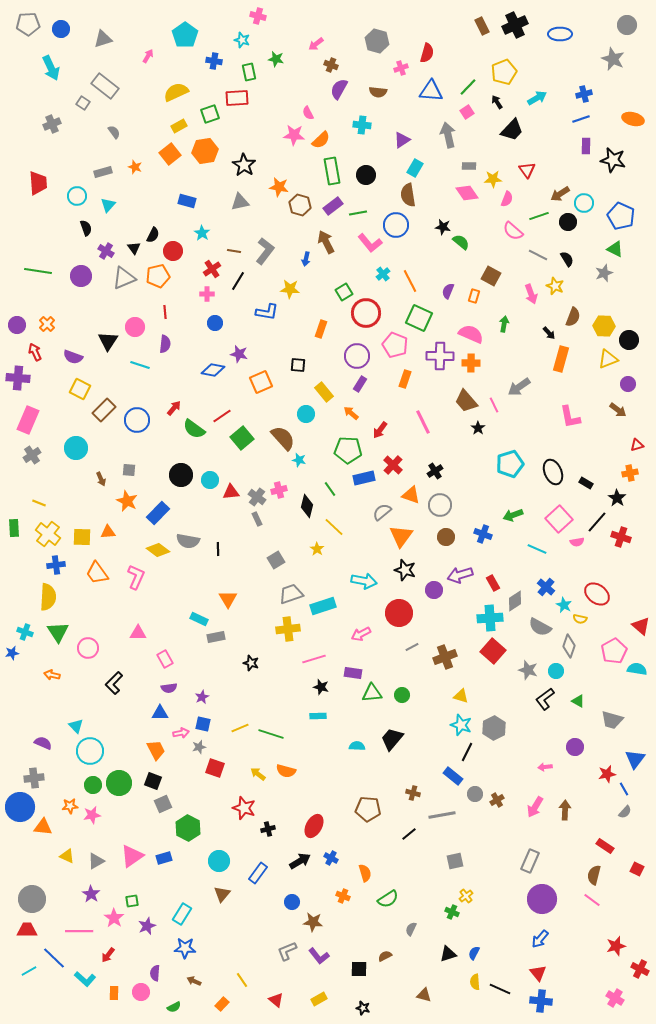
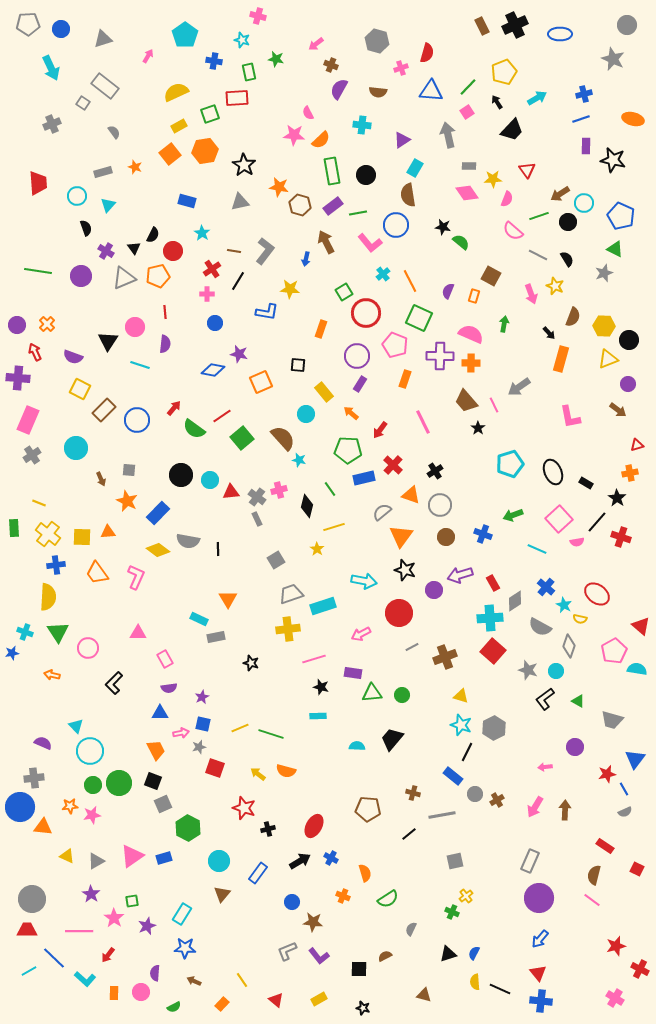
yellow line at (334, 527): rotated 60 degrees counterclockwise
gray semicircle at (625, 812): rotated 24 degrees clockwise
purple circle at (542, 899): moved 3 px left, 1 px up
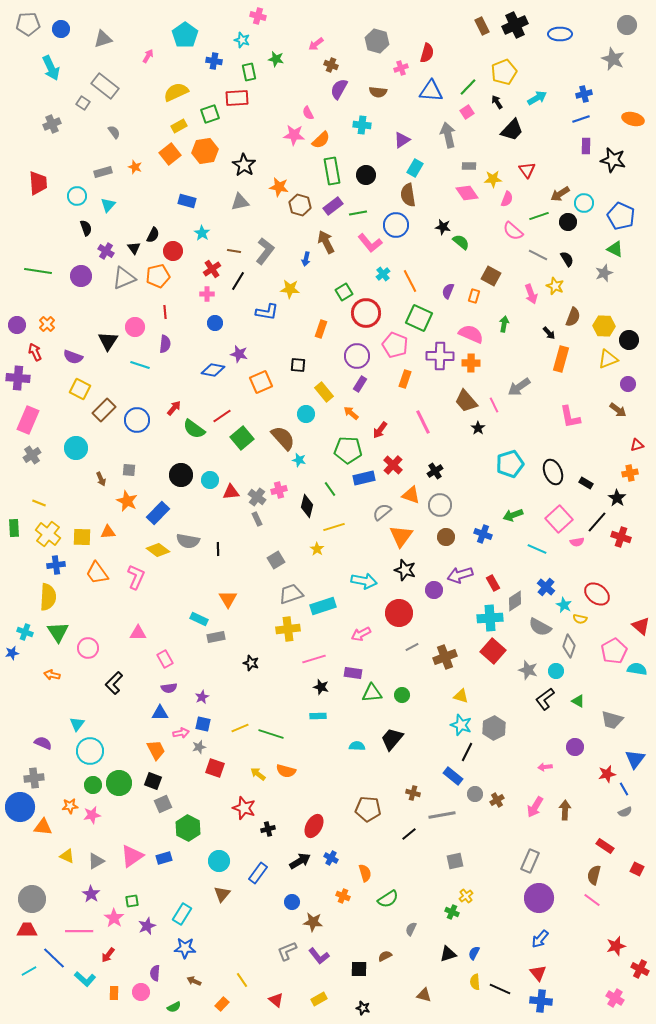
cyan triangle at (76, 726): moved 1 px right, 2 px up; rotated 21 degrees clockwise
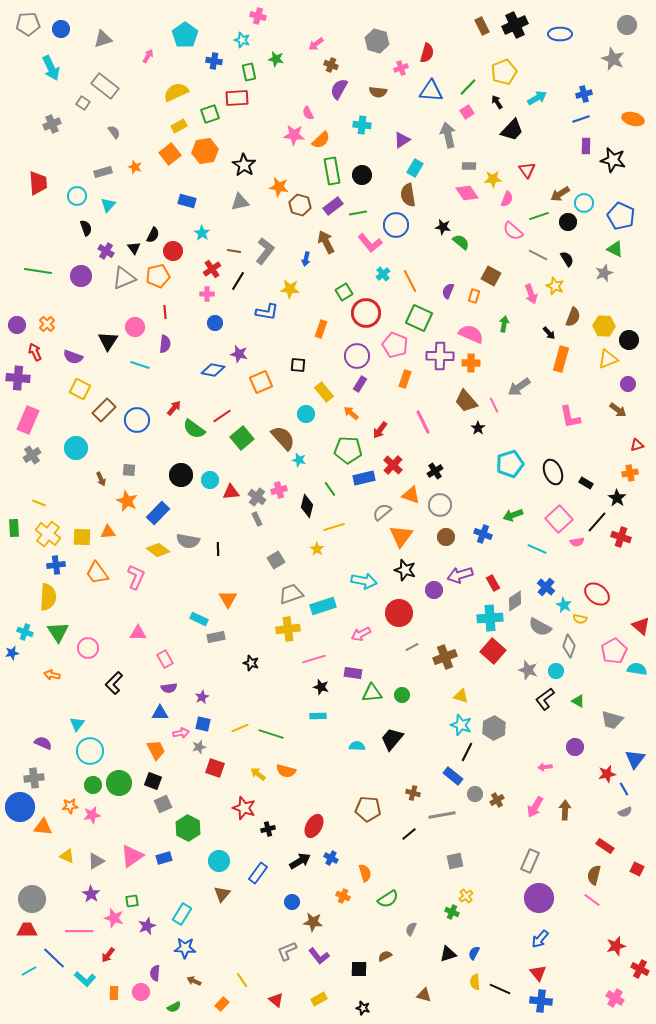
black circle at (366, 175): moved 4 px left
pink star at (114, 918): rotated 18 degrees counterclockwise
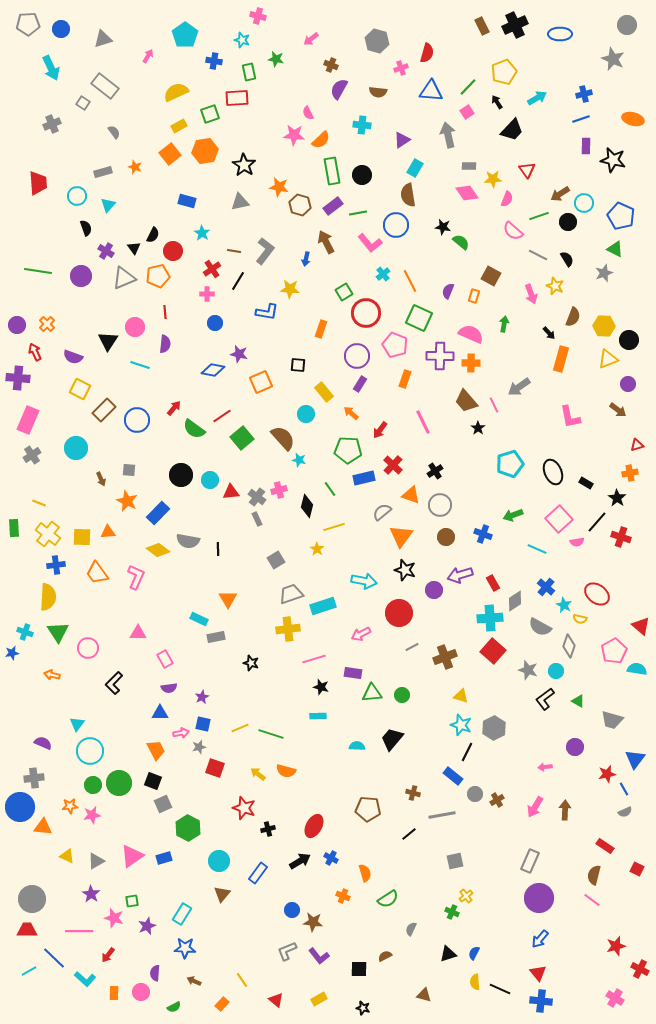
pink arrow at (316, 44): moved 5 px left, 5 px up
blue circle at (292, 902): moved 8 px down
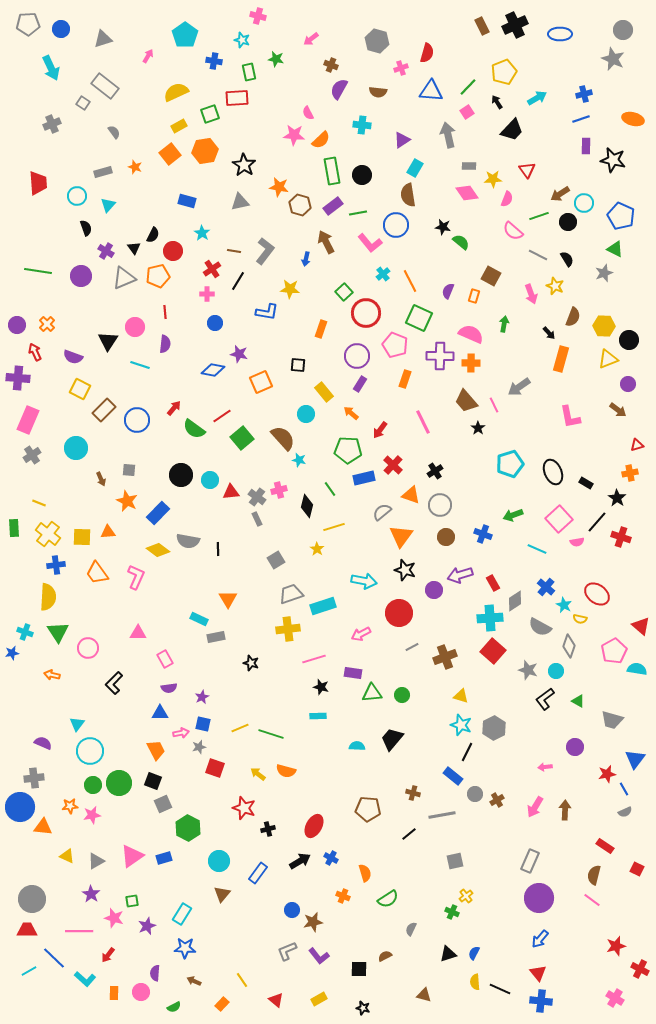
gray circle at (627, 25): moved 4 px left, 5 px down
green square at (344, 292): rotated 12 degrees counterclockwise
brown star at (313, 922): rotated 18 degrees counterclockwise
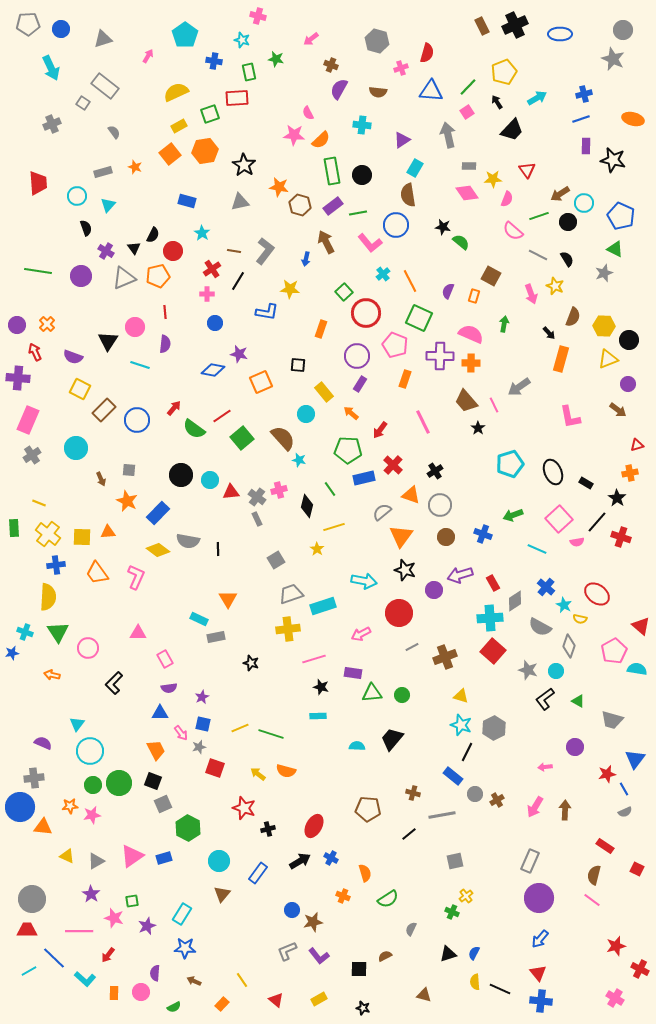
pink arrow at (181, 733): rotated 63 degrees clockwise
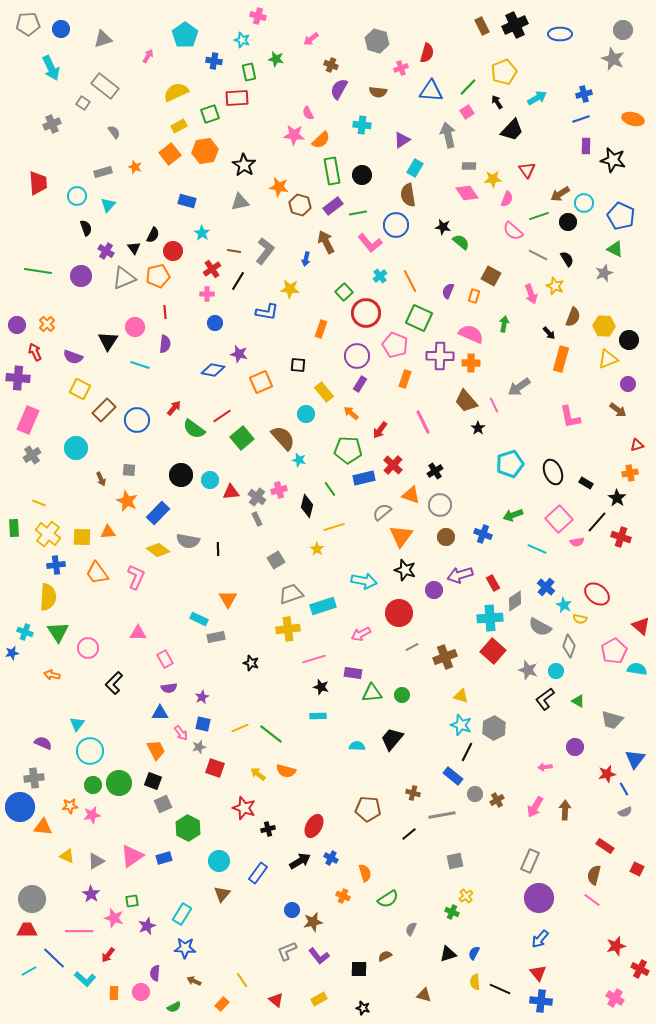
cyan cross at (383, 274): moved 3 px left, 2 px down
green line at (271, 734): rotated 20 degrees clockwise
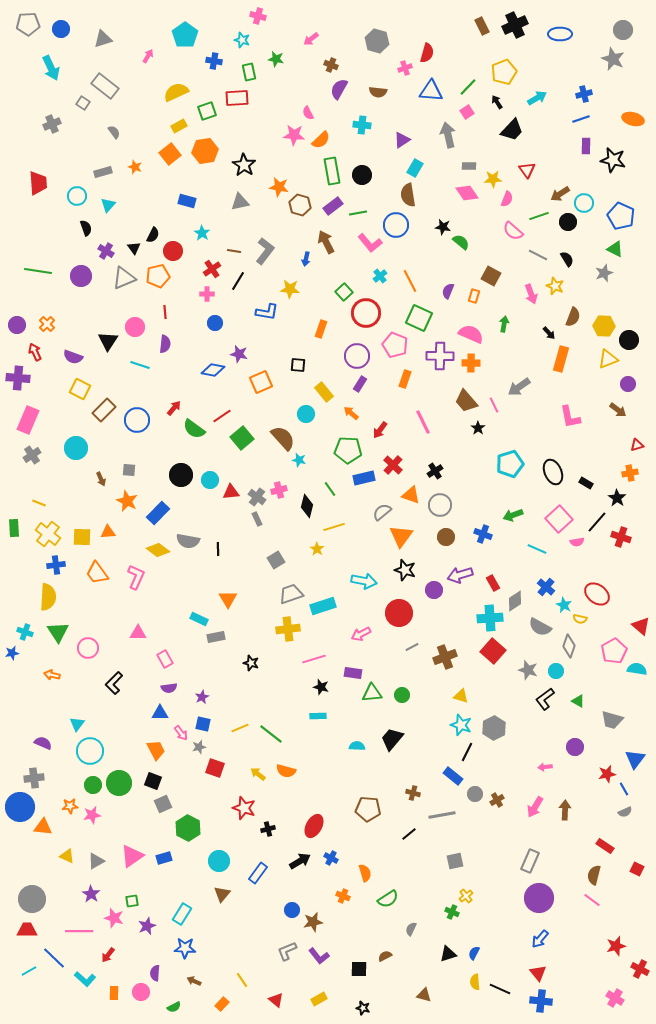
pink cross at (401, 68): moved 4 px right
green square at (210, 114): moved 3 px left, 3 px up
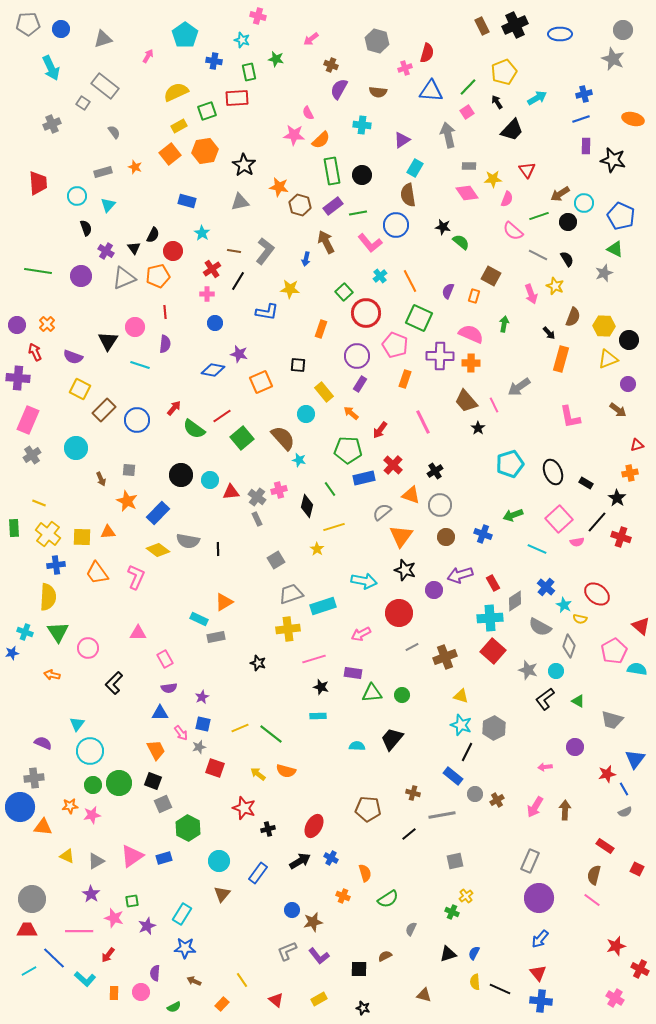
orange triangle at (228, 599): moved 4 px left, 3 px down; rotated 30 degrees clockwise
black star at (251, 663): moved 7 px right
